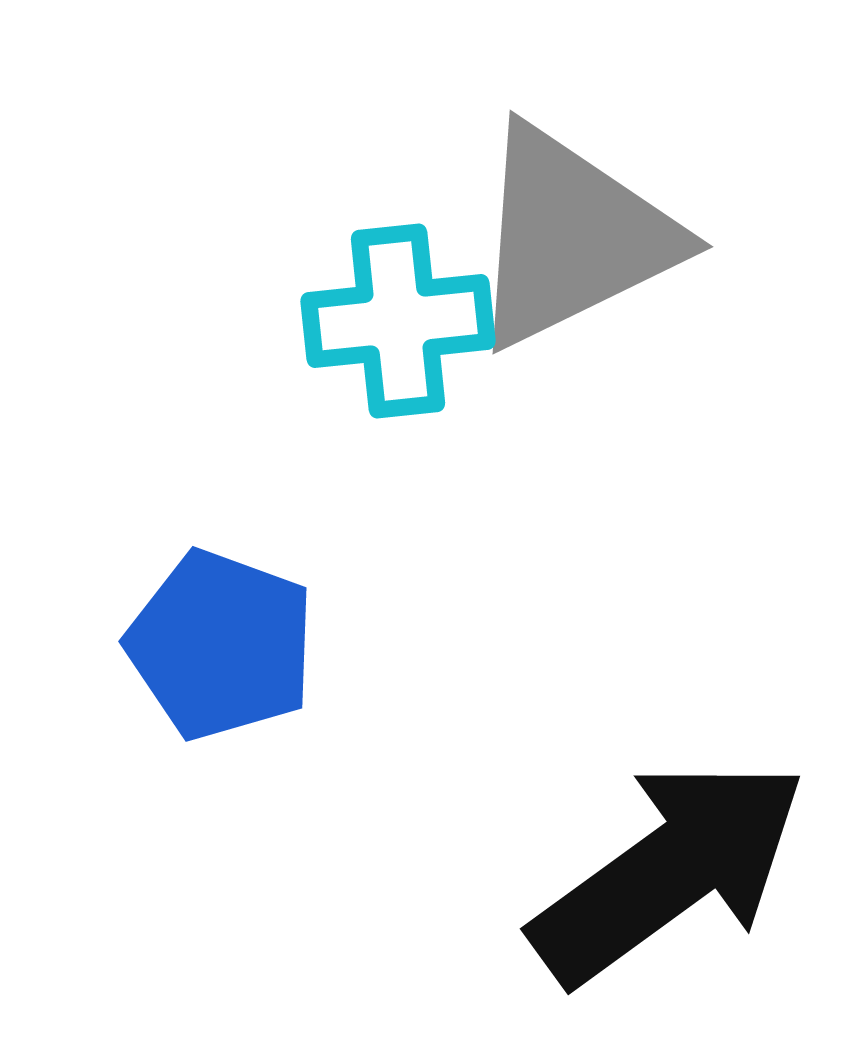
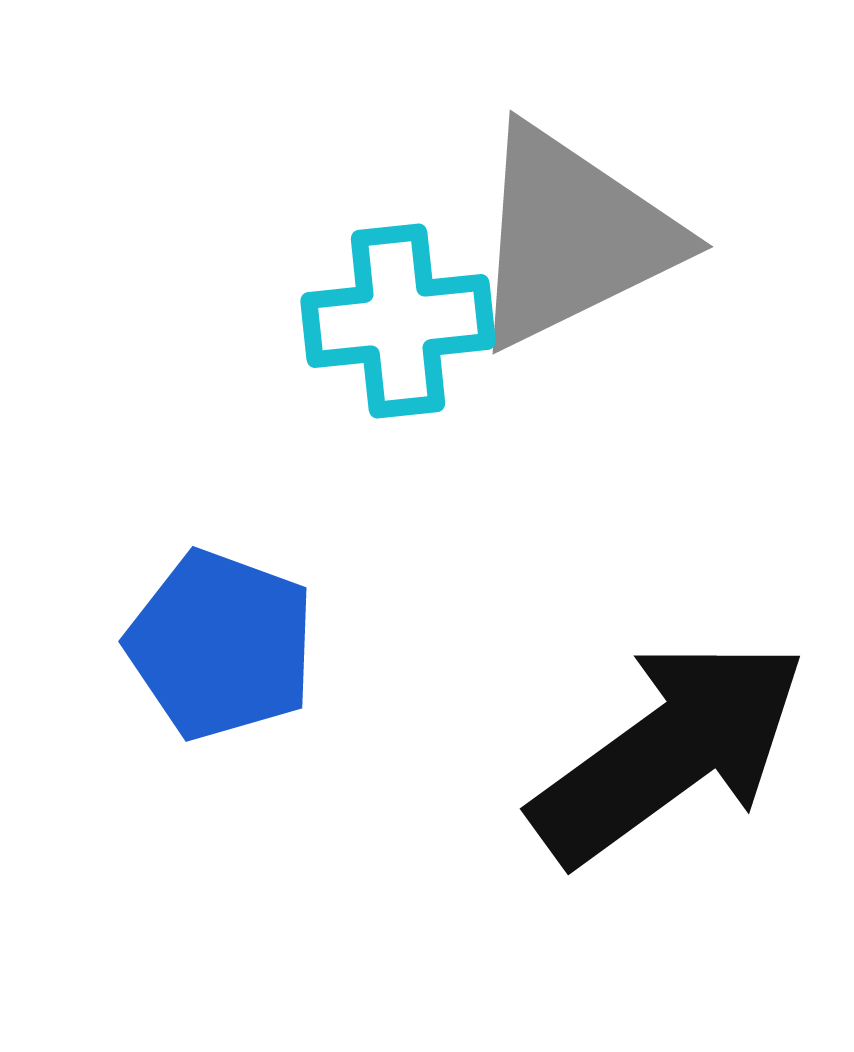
black arrow: moved 120 px up
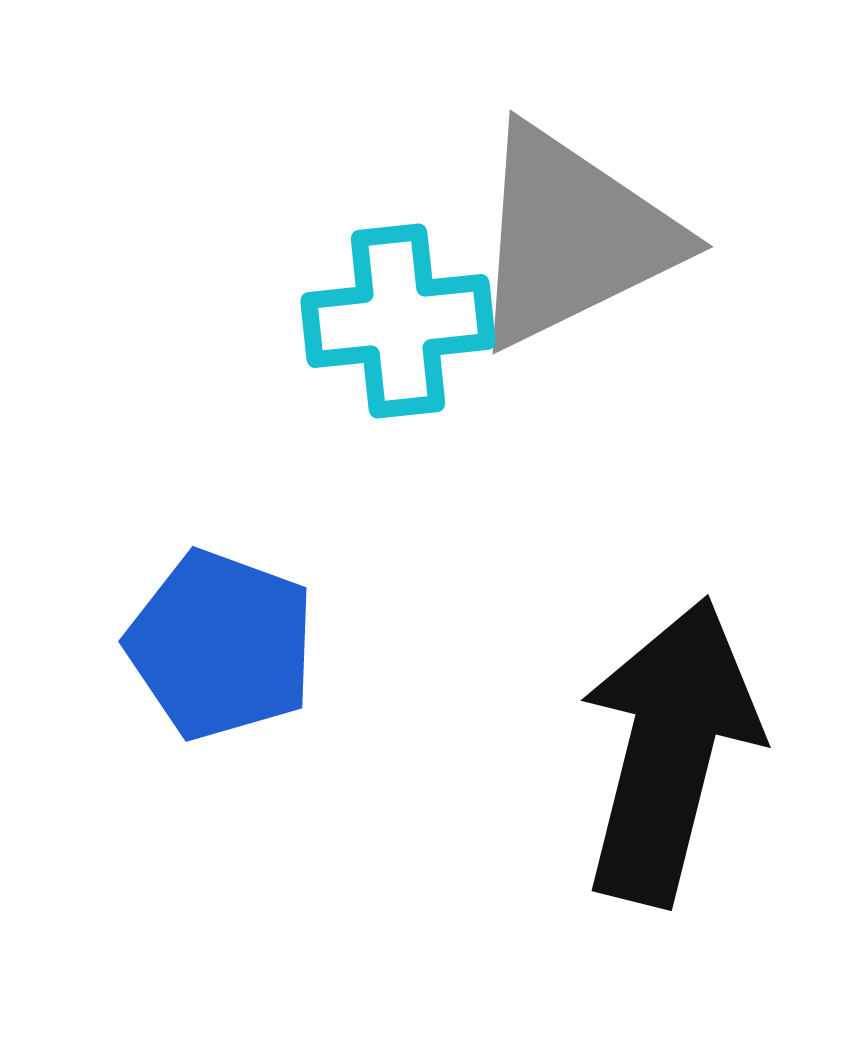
black arrow: rotated 40 degrees counterclockwise
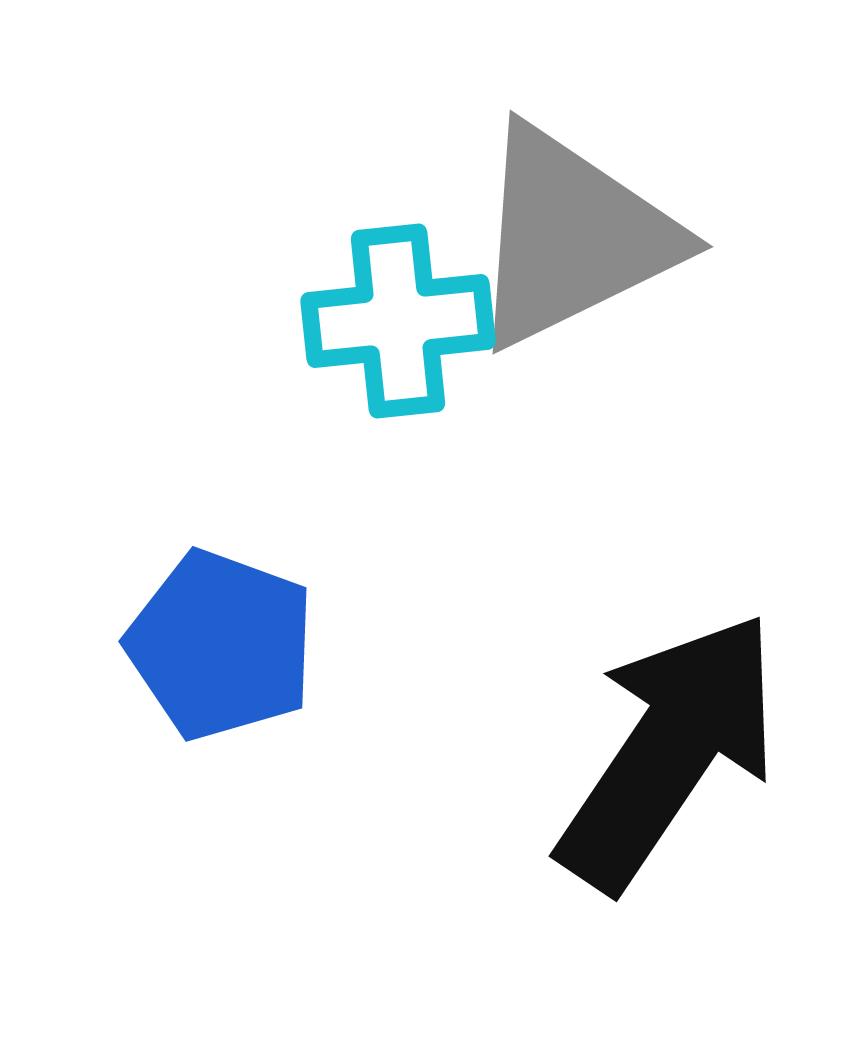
black arrow: rotated 20 degrees clockwise
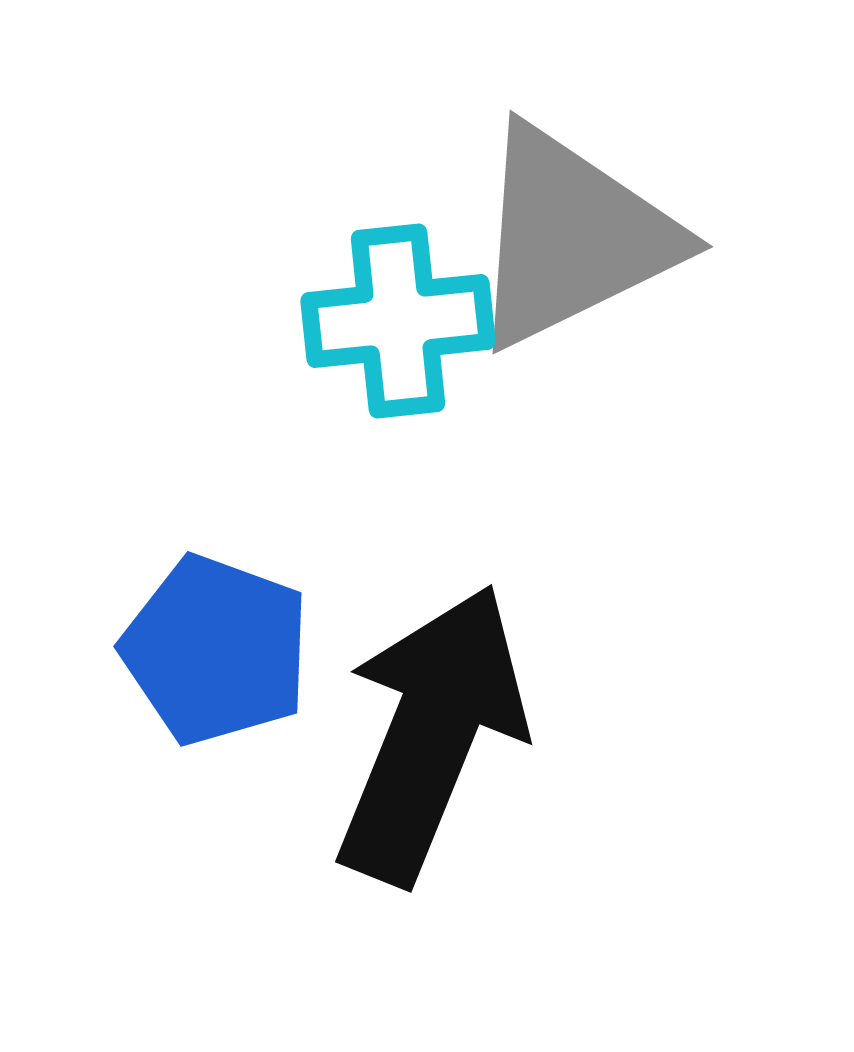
blue pentagon: moved 5 px left, 5 px down
black arrow: moved 238 px left, 17 px up; rotated 12 degrees counterclockwise
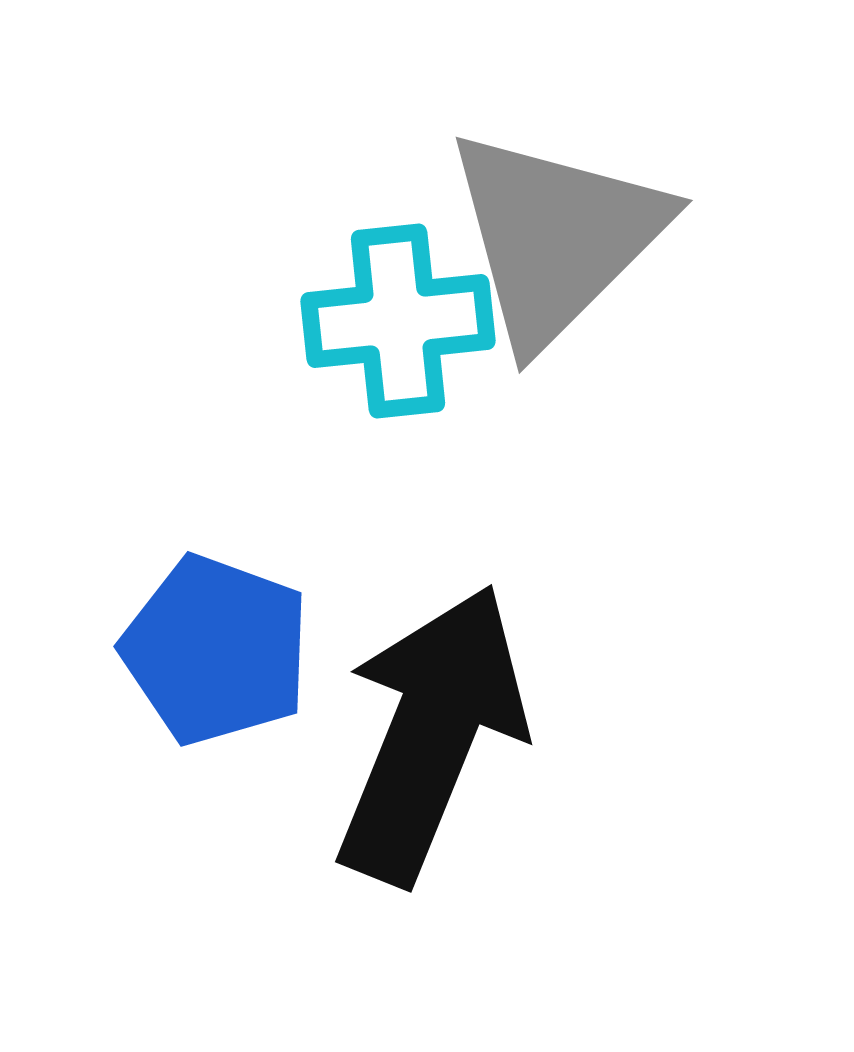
gray triangle: moved 16 px left; rotated 19 degrees counterclockwise
